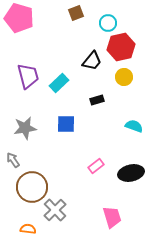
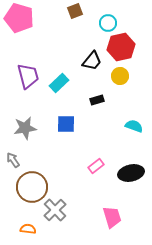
brown square: moved 1 px left, 2 px up
yellow circle: moved 4 px left, 1 px up
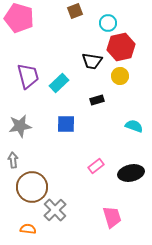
black trapezoid: rotated 60 degrees clockwise
gray star: moved 5 px left, 2 px up
gray arrow: rotated 28 degrees clockwise
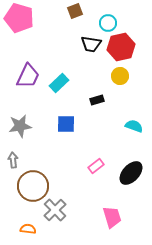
black trapezoid: moved 1 px left, 17 px up
purple trapezoid: rotated 40 degrees clockwise
black ellipse: rotated 35 degrees counterclockwise
brown circle: moved 1 px right, 1 px up
